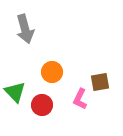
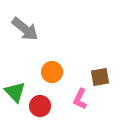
gray arrow: rotated 36 degrees counterclockwise
brown square: moved 5 px up
red circle: moved 2 px left, 1 px down
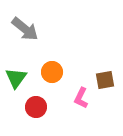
brown square: moved 5 px right, 3 px down
green triangle: moved 1 px right, 14 px up; rotated 20 degrees clockwise
pink L-shape: moved 1 px right, 1 px up
red circle: moved 4 px left, 1 px down
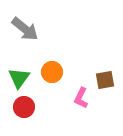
green triangle: moved 3 px right
red circle: moved 12 px left
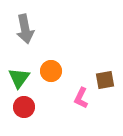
gray arrow: rotated 40 degrees clockwise
orange circle: moved 1 px left, 1 px up
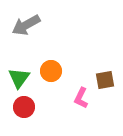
gray arrow: moved 1 px right, 4 px up; rotated 72 degrees clockwise
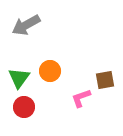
orange circle: moved 1 px left
pink L-shape: rotated 45 degrees clockwise
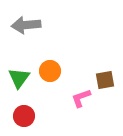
gray arrow: rotated 24 degrees clockwise
red circle: moved 9 px down
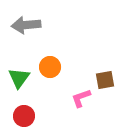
orange circle: moved 4 px up
